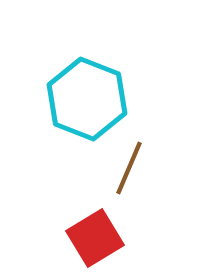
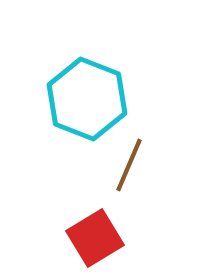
brown line: moved 3 px up
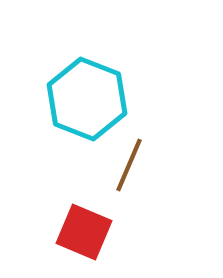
red square: moved 11 px left, 6 px up; rotated 36 degrees counterclockwise
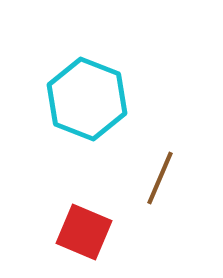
brown line: moved 31 px right, 13 px down
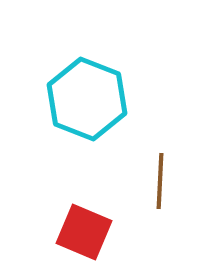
brown line: moved 3 px down; rotated 20 degrees counterclockwise
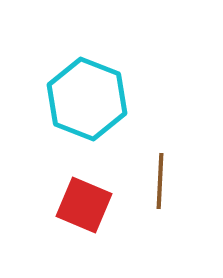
red square: moved 27 px up
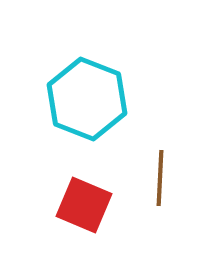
brown line: moved 3 px up
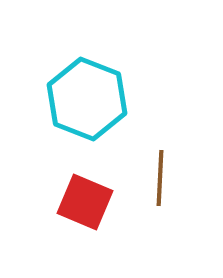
red square: moved 1 px right, 3 px up
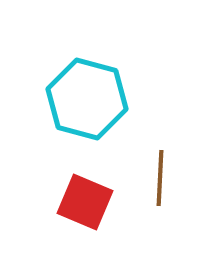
cyan hexagon: rotated 6 degrees counterclockwise
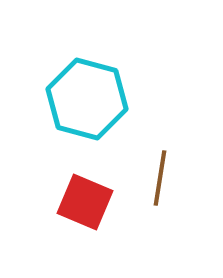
brown line: rotated 6 degrees clockwise
